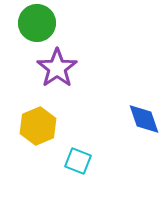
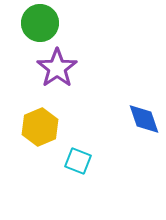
green circle: moved 3 px right
yellow hexagon: moved 2 px right, 1 px down
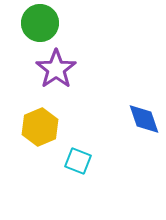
purple star: moved 1 px left, 1 px down
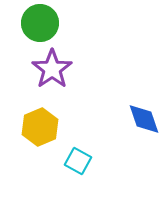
purple star: moved 4 px left
cyan square: rotated 8 degrees clockwise
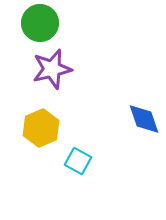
purple star: rotated 21 degrees clockwise
yellow hexagon: moved 1 px right, 1 px down
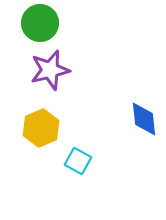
purple star: moved 2 px left, 1 px down
blue diamond: rotated 12 degrees clockwise
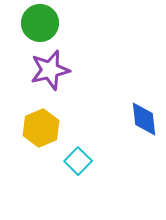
cyan square: rotated 16 degrees clockwise
